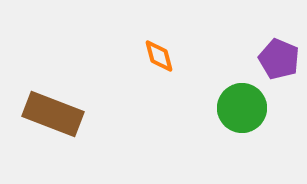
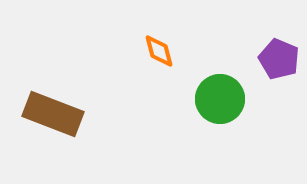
orange diamond: moved 5 px up
green circle: moved 22 px left, 9 px up
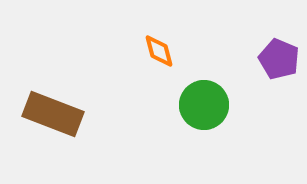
green circle: moved 16 px left, 6 px down
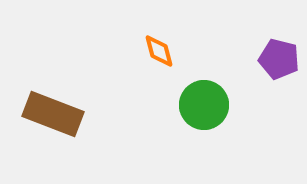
purple pentagon: rotated 9 degrees counterclockwise
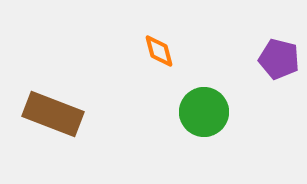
green circle: moved 7 px down
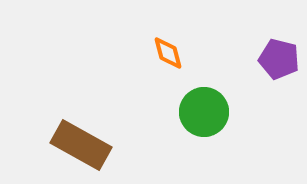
orange diamond: moved 9 px right, 2 px down
brown rectangle: moved 28 px right, 31 px down; rotated 8 degrees clockwise
